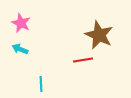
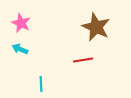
brown star: moved 3 px left, 8 px up
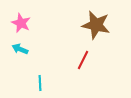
brown star: moved 2 px up; rotated 12 degrees counterclockwise
red line: rotated 54 degrees counterclockwise
cyan line: moved 1 px left, 1 px up
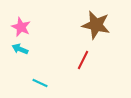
pink star: moved 4 px down
cyan line: rotated 63 degrees counterclockwise
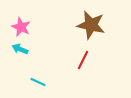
brown star: moved 5 px left
cyan line: moved 2 px left, 1 px up
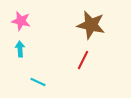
pink star: moved 6 px up; rotated 12 degrees counterclockwise
cyan arrow: rotated 63 degrees clockwise
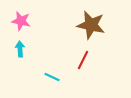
cyan line: moved 14 px right, 5 px up
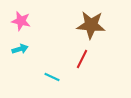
brown star: rotated 8 degrees counterclockwise
cyan arrow: rotated 77 degrees clockwise
red line: moved 1 px left, 1 px up
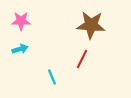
pink star: rotated 12 degrees counterclockwise
cyan line: rotated 42 degrees clockwise
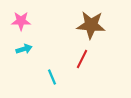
cyan arrow: moved 4 px right
